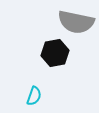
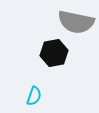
black hexagon: moved 1 px left
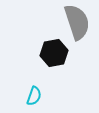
gray semicircle: moved 1 px right; rotated 120 degrees counterclockwise
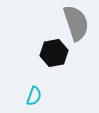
gray semicircle: moved 1 px left, 1 px down
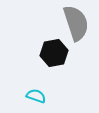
cyan semicircle: moved 2 px right; rotated 90 degrees counterclockwise
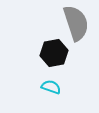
cyan semicircle: moved 15 px right, 9 px up
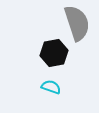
gray semicircle: moved 1 px right
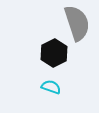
black hexagon: rotated 16 degrees counterclockwise
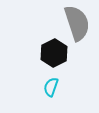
cyan semicircle: rotated 90 degrees counterclockwise
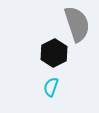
gray semicircle: moved 1 px down
